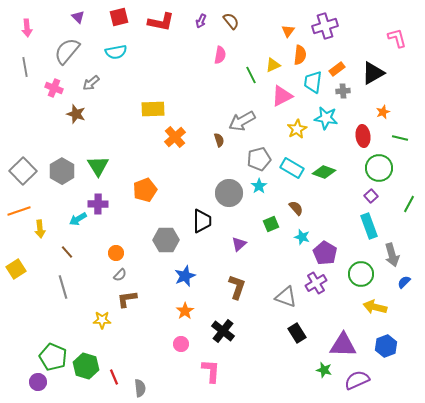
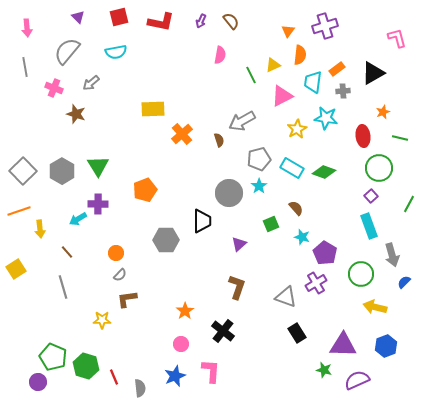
orange cross at (175, 137): moved 7 px right, 3 px up
blue star at (185, 276): moved 10 px left, 100 px down
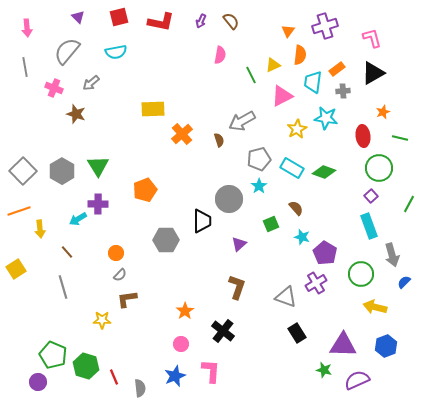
pink L-shape at (397, 38): moved 25 px left
gray circle at (229, 193): moved 6 px down
green pentagon at (53, 357): moved 2 px up
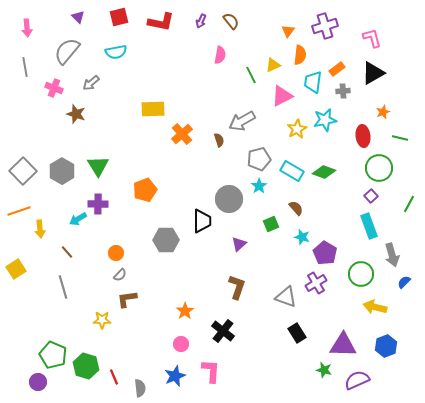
cyan star at (326, 118): moved 1 px left, 2 px down; rotated 20 degrees counterclockwise
cyan rectangle at (292, 168): moved 3 px down
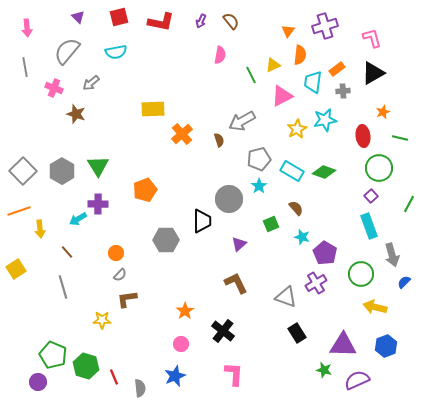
brown L-shape at (237, 287): moved 1 px left, 4 px up; rotated 45 degrees counterclockwise
pink L-shape at (211, 371): moved 23 px right, 3 px down
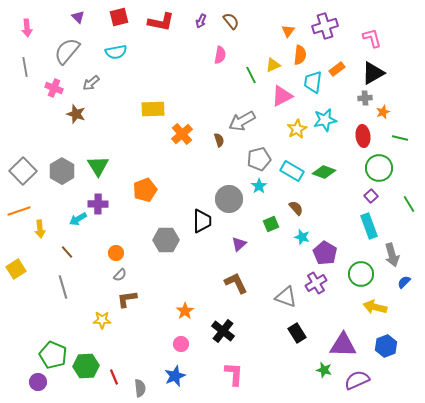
gray cross at (343, 91): moved 22 px right, 7 px down
green line at (409, 204): rotated 60 degrees counterclockwise
green hexagon at (86, 366): rotated 20 degrees counterclockwise
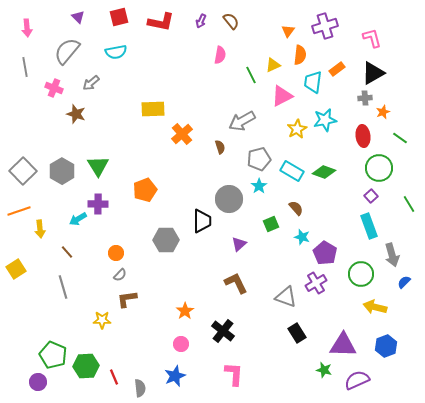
green line at (400, 138): rotated 21 degrees clockwise
brown semicircle at (219, 140): moved 1 px right, 7 px down
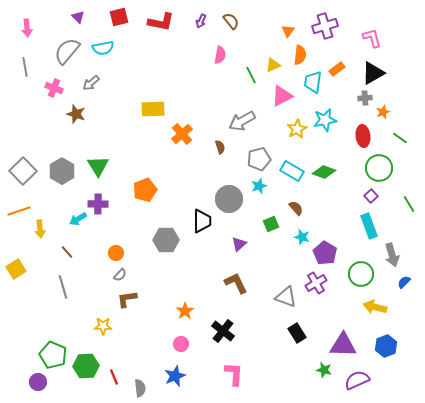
cyan semicircle at (116, 52): moved 13 px left, 4 px up
cyan star at (259, 186): rotated 14 degrees clockwise
yellow star at (102, 320): moved 1 px right, 6 px down
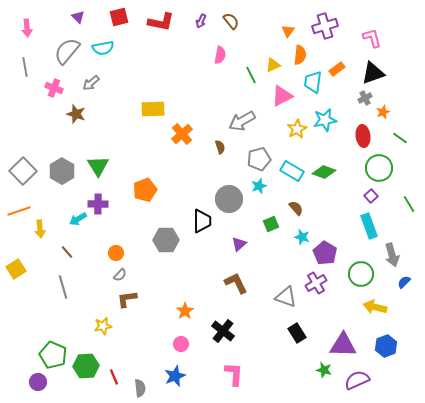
black triangle at (373, 73): rotated 10 degrees clockwise
gray cross at (365, 98): rotated 24 degrees counterclockwise
yellow star at (103, 326): rotated 12 degrees counterclockwise
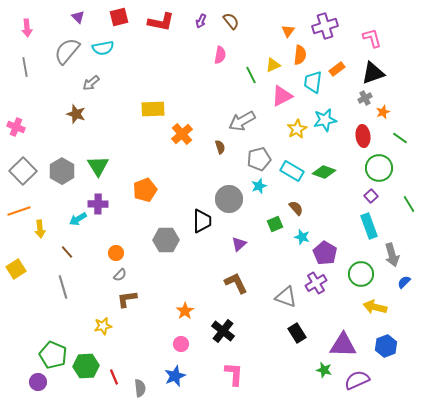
pink cross at (54, 88): moved 38 px left, 39 px down
green square at (271, 224): moved 4 px right
